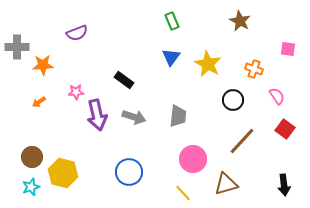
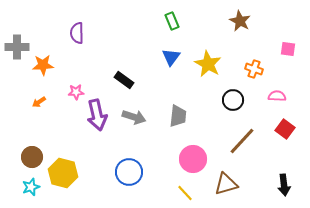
purple semicircle: rotated 110 degrees clockwise
pink semicircle: rotated 54 degrees counterclockwise
yellow line: moved 2 px right
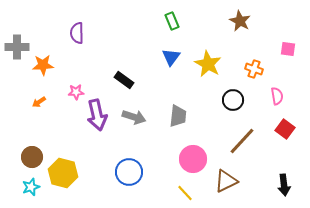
pink semicircle: rotated 78 degrees clockwise
brown triangle: moved 3 px up; rotated 10 degrees counterclockwise
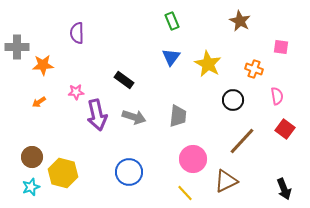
pink square: moved 7 px left, 2 px up
black arrow: moved 4 px down; rotated 15 degrees counterclockwise
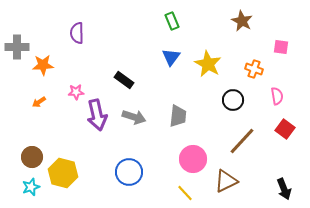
brown star: moved 2 px right
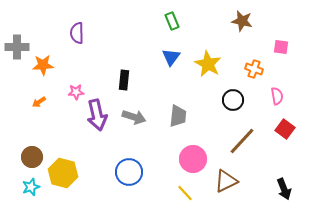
brown star: rotated 15 degrees counterclockwise
black rectangle: rotated 60 degrees clockwise
